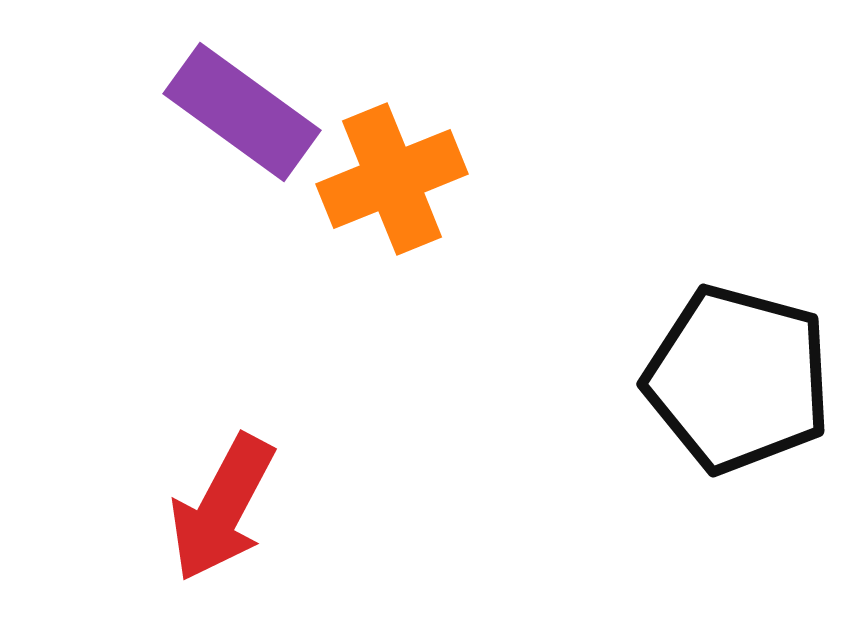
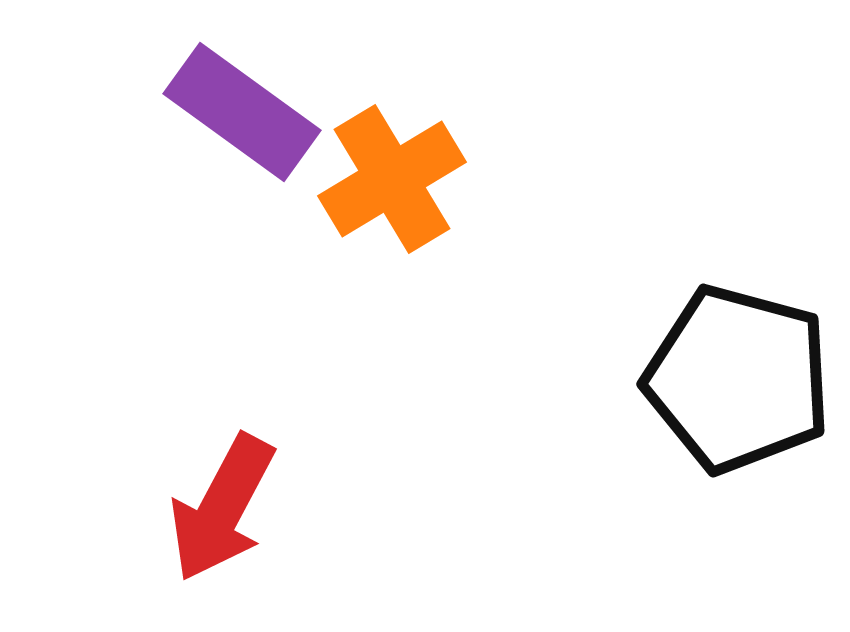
orange cross: rotated 9 degrees counterclockwise
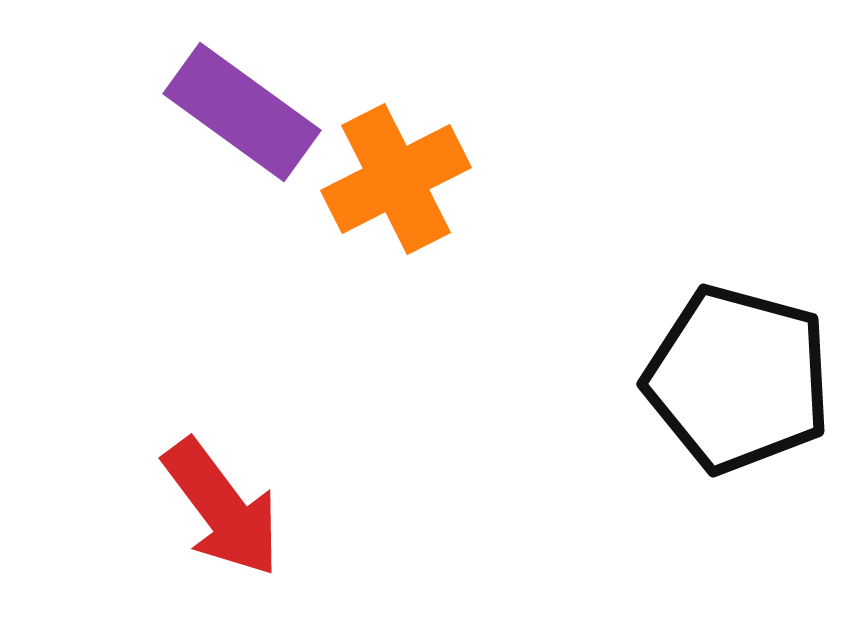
orange cross: moved 4 px right; rotated 4 degrees clockwise
red arrow: rotated 65 degrees counterclockwise
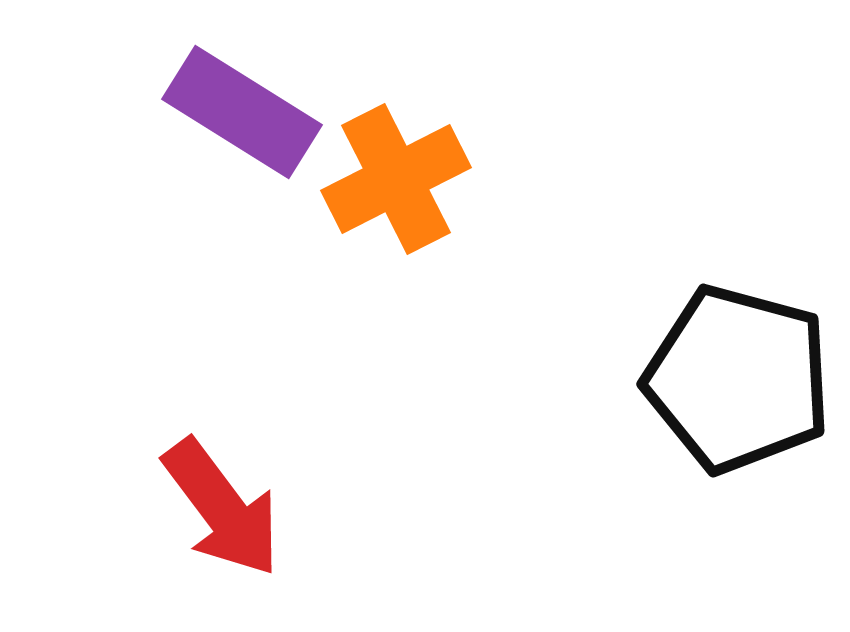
purple rectangle: rotated 4 degrees counterclockwise
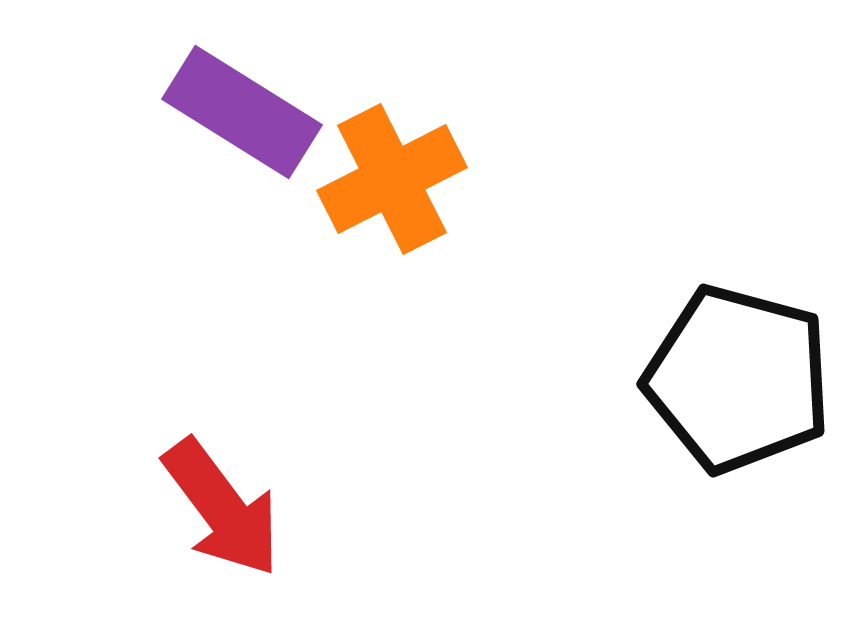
orange cross: moved 4 px left
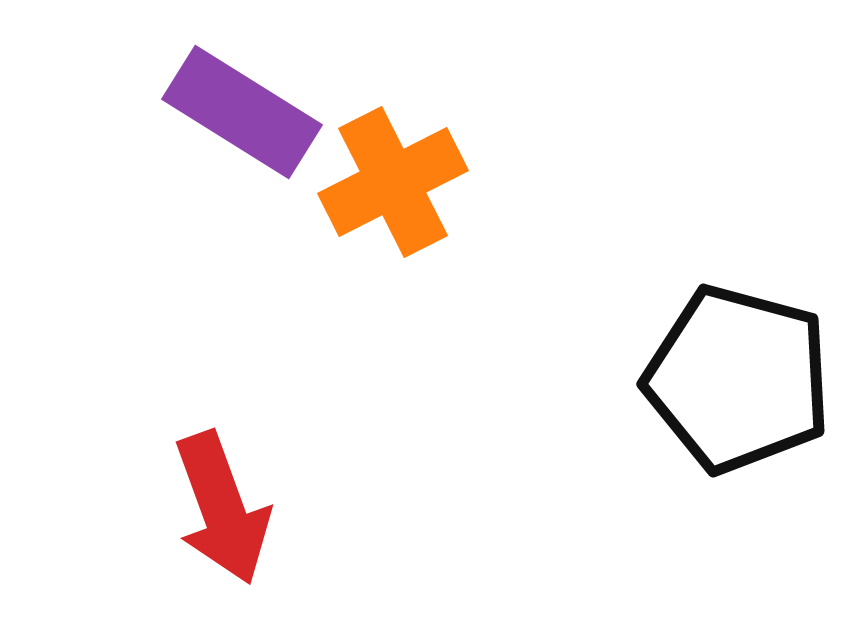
orange cross: moved 1 px right, 3 px down
red arrow: rotated 17 degrees clockwise
